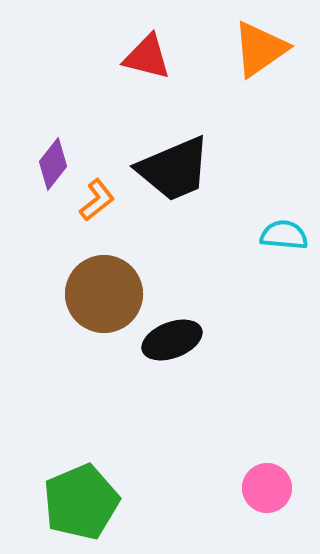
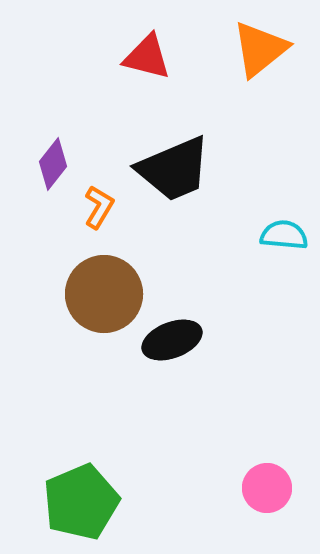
orange triangle: rotated 4 degrees counterclockwise
orange L-shape: moved 2 px right, 7 px down; rotated 21 degrees counterclockwise
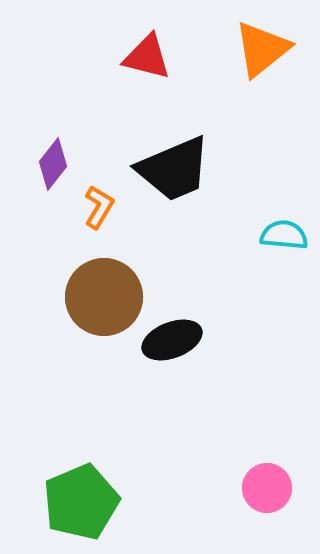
orange triangle: moved 2 px right
brown circle: moved 3 px down
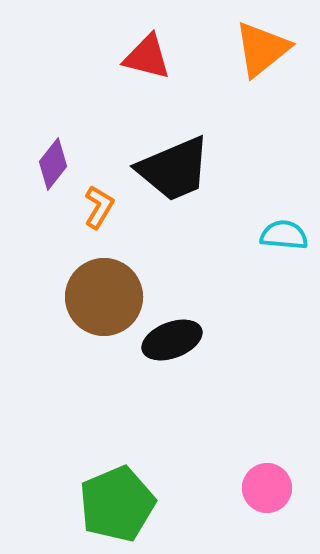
green pentagon: moved 36 px right, 2 px down
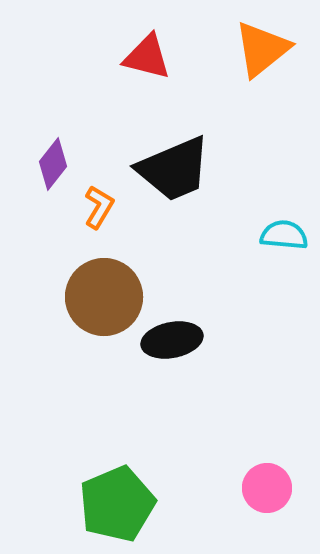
black ellipse: rotated 10 degrees clockwise
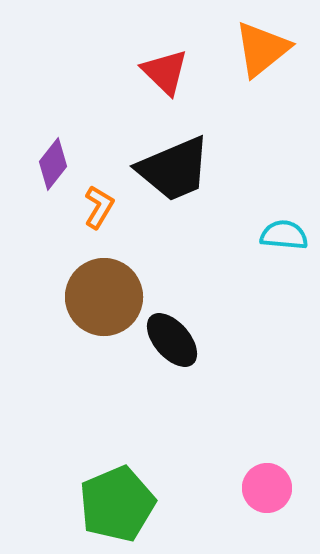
red triangle: moved 18 px right, 15 px down; rotated 30 degrees clockwise
black ellipse: rotated 60 degrees clockwise
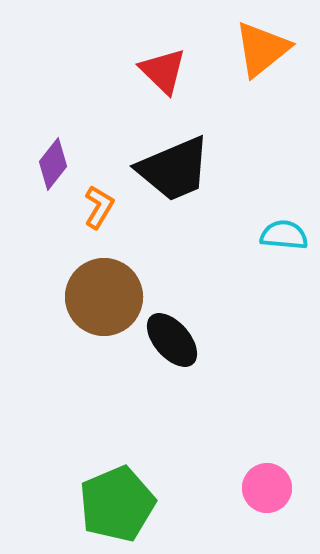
red triangle: moved 2 px left, 1 px up
